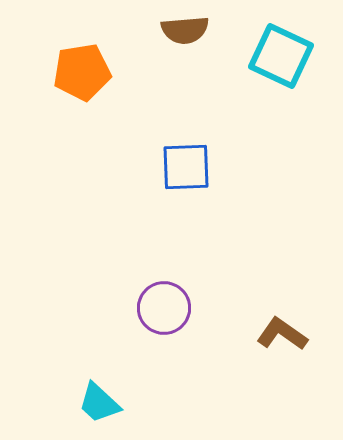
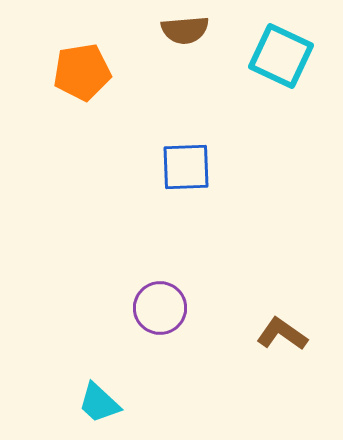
purple circle: moved 4 px left
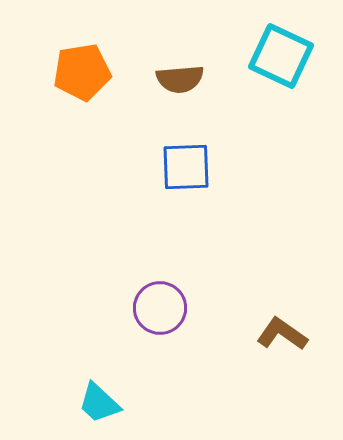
brown semicircle: moved 5 px left, 49 px down
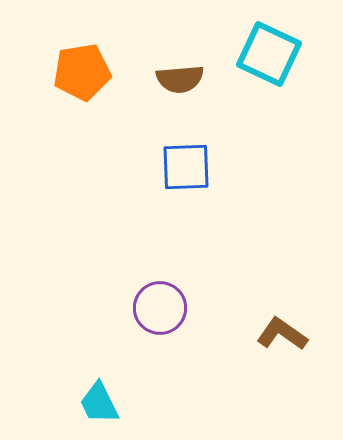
cyan square: moved 12 px left, 2 px up
cyan trapezoid: rotated 21 degrees clockwise
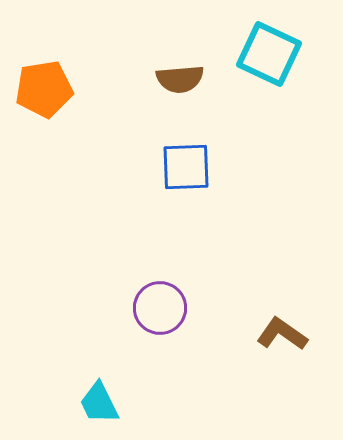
orange pentagon: moved 38 px left, 17 px down
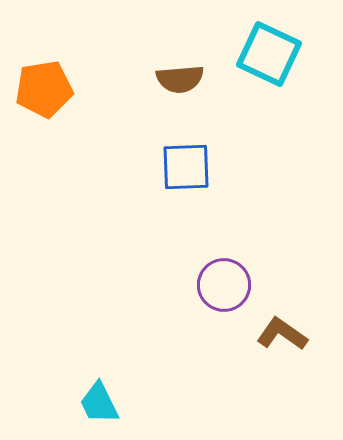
purple circle: moved 64 px right, 23 px up
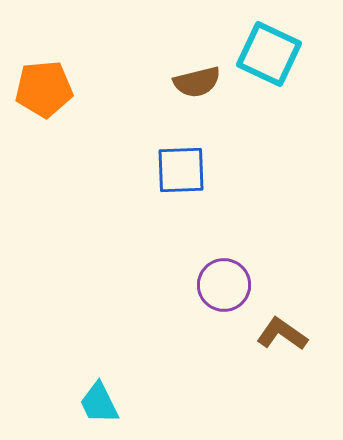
brown semicircle: moved 17 px right, 3 px down; rotated 9 degrees counterclockwise
orange pentagon: rotated 4 degrees clockwise
blue square: moved 5 px left, 3 px down
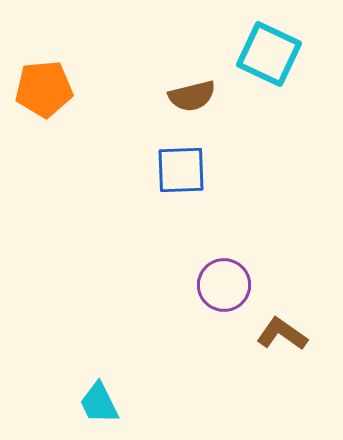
brown semicircle: moved 5 px left, 14 px down
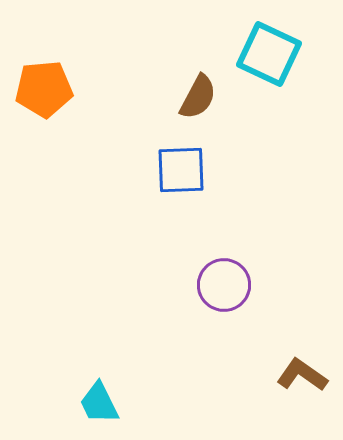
brown semicircle: moved 6 px right, 1 px down; rotated 48 degrees counterclockwise
brown L-shape: moved 20 px right, 41 px down
